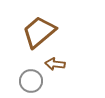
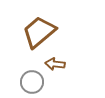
gray circle: moved 1 px right, 1 px down
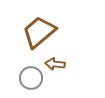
gray circle: moved 1 px left, 4 px up
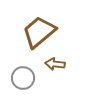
gray circle: moved 8 px left
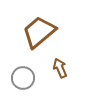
brown arrow: moved 5 px right, 4 px down; rotated 60 degrees clockwise
